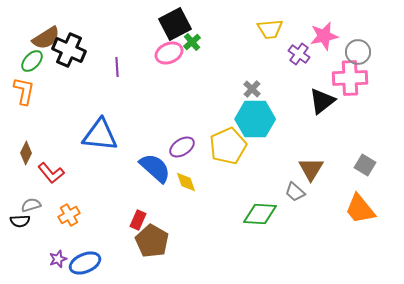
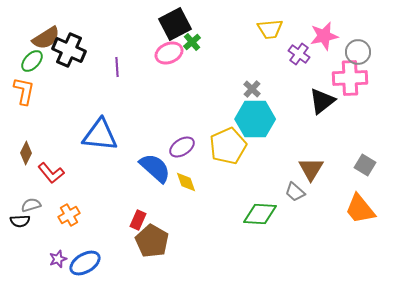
blue ellipse: rotated 8 degrees counterclockwise
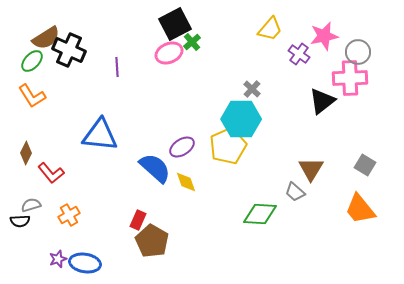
yellow trapezoid: rotated 44 degrees counterclockwise
orange L-shape: moved 8 px right, 5 px down; rotated 136 degrees clockwise
cyan hexagon: moved 14 px left
blue ellipse: rotated 40 degrees clockwise
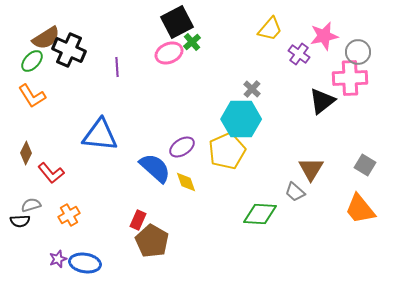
black square: moved 2 px right, 2 px up
yellow pentagon: moved 1 px left, 5 px down
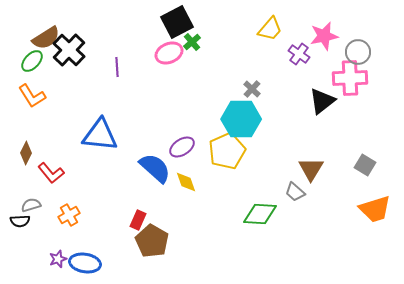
black cross: rotated 20 degrees clockwise
orange trapezoid: moved 15 px right; rotated 68 degrees counterclockwise
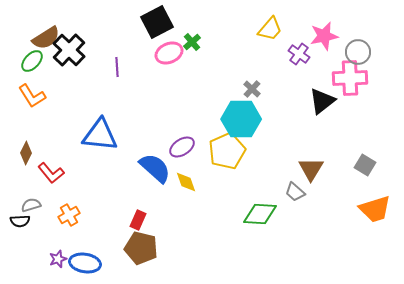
black square: moved 20 px left
brown pentagon: moved 11 px left, 7 px down; rotated 16 degrees counterclockwise
